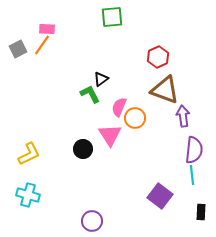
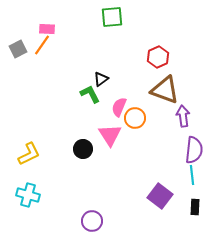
black rectangle: moved 6 px left, 5 px up
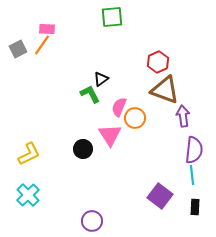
red hexagon: moved 5 px down
cyan cross: rotated 30 degrees clockwise
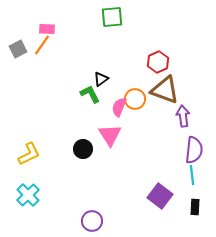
orange circle: moved 19 px up
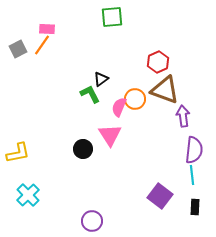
yellow L-shape: moved 11 px left, 1 px up; rotated 15 degrees clockwise
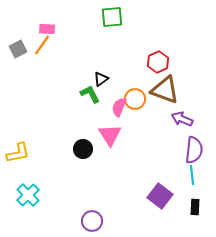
purple arrow: moved 1 px left, 3 px down; rotated 60 degrees counterclockwise
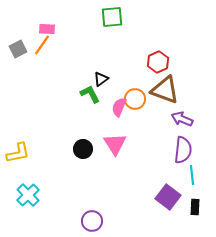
pink triangle: moved 5 px right, 9 px down
purple semicircle: moved 11 px left
purple square: moved 8 px right, 1 px down
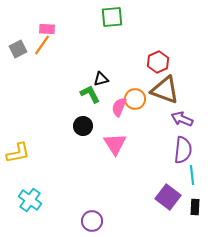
black triangle: rotated 21 degrees clockwise
black circle: moved 23 px up
cyan cross: moved 2 px right, 5 px down; rotated 10 degrees counterclockwise
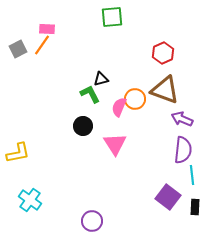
red hexagon: moved 5 px right, 9 px up
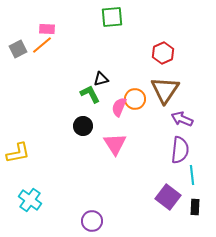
orange line: rotated 15 degrees clockwise
brown triangle: rotated 44 degrees clockwise
purple semicircle: moved 3 px left
